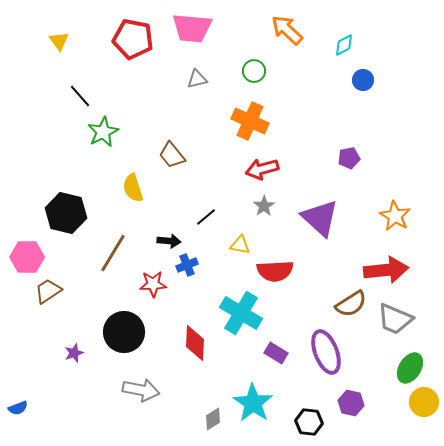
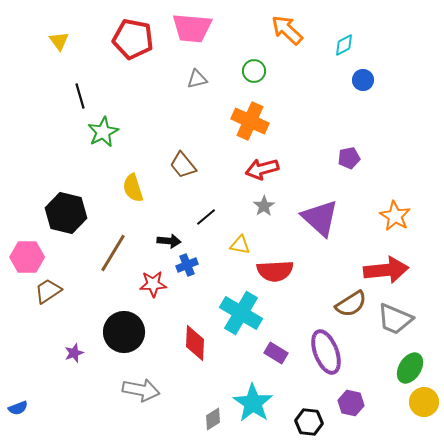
black line at (80, 96): rotated 25 degrees clockwise
brown trapezoid at (172, 155): moved 11 px right, 10 px down
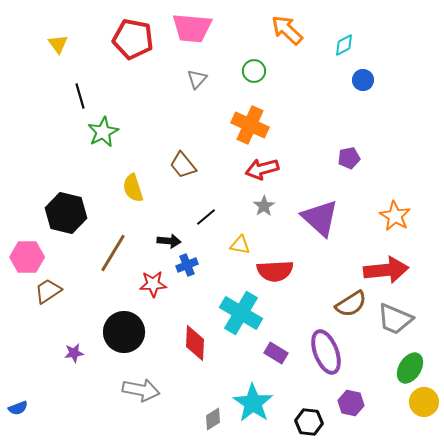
yellow triangle at (59, 41): moved 1 px left, 3 px down
gray triangle at (197, 79): rotated 35 degrees counterclockwise
orange cross at (250, 121): moved 4 px down
purple star at (74, 353): rotated 12 degrees clockwise
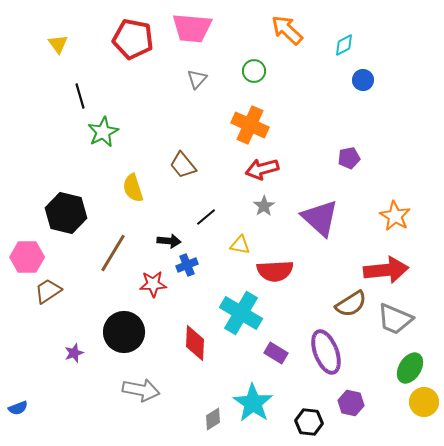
purple star at (74, 353): rotated 12 degrees counterclockwise
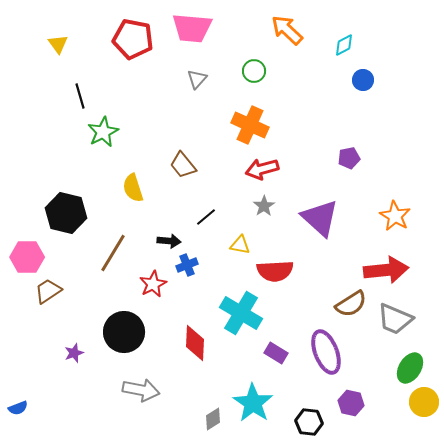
red star at (153, 284): rotated 24 degrees counterclockwise
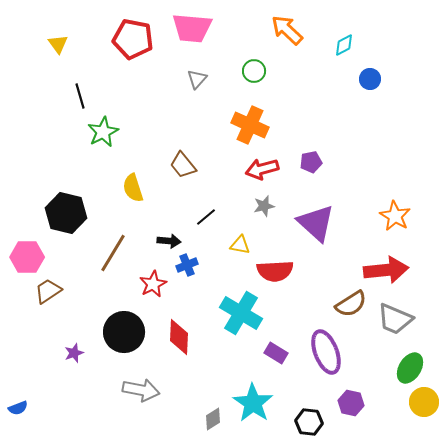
blue circle at (363, 80): moved 7 px right, 1 px up
purple pentagon at (349, 158): moved 38 px left, 4 px down
gray star at (264, 206): rotated 20 degrees clockwise
purple triangle at (320, 218): moved 4 px left, 5 px down
red diamond at (195, 343): moved 16 px left, 6 px up
